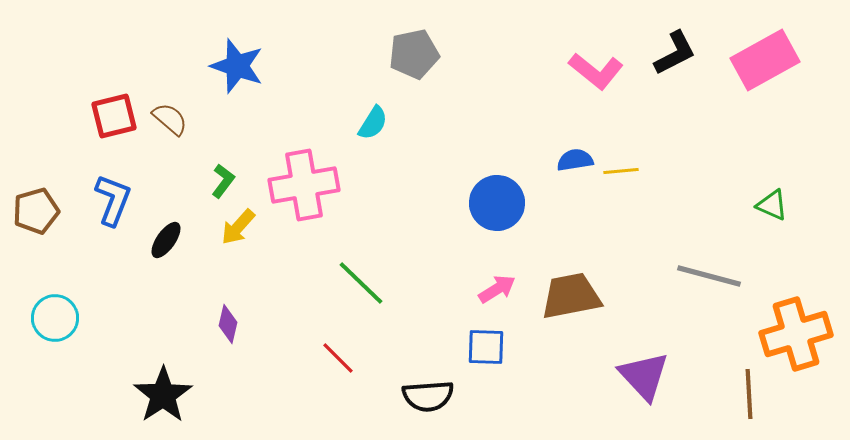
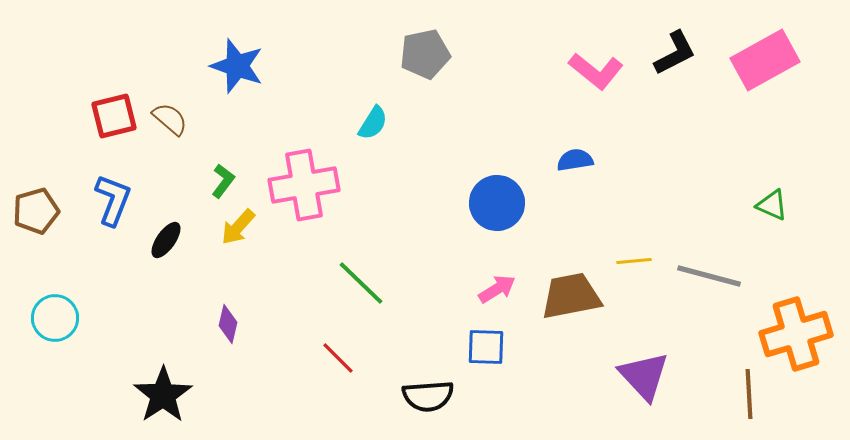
gray pentagon: moved 11 px right
yellow line: moved 13 px right, 90 px down
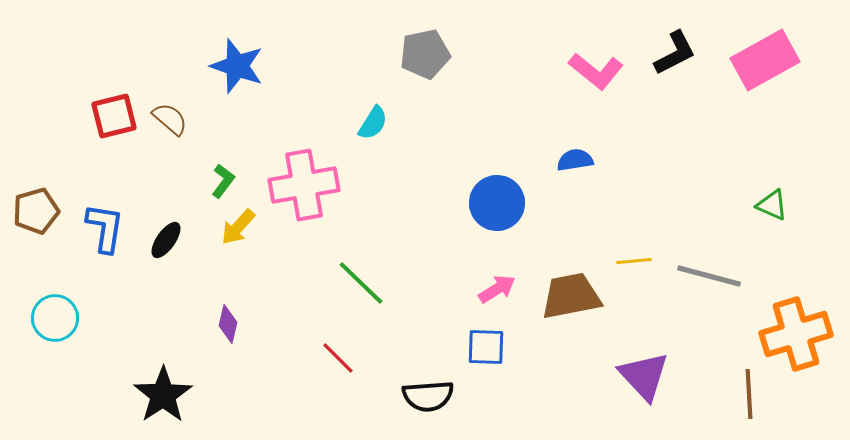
blue L-shape: moved 8 px left, 28 px down; rotated 12 degrees counterclockwise
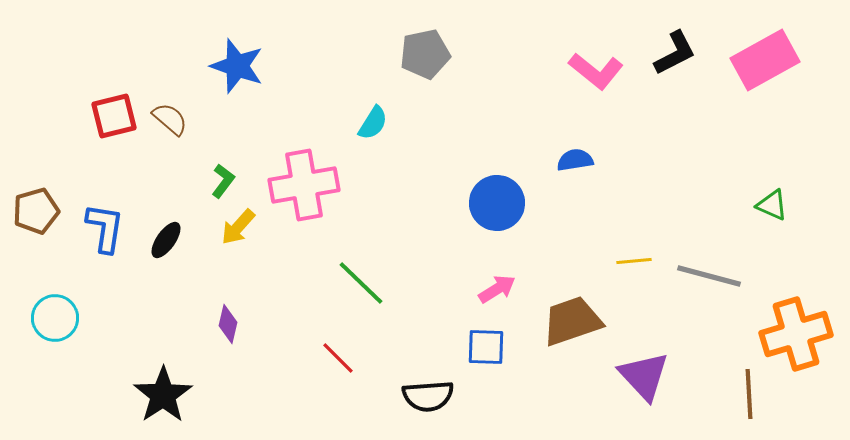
brown trapezoid: moved 1 px right, 25 px down; rotated 8 degrees counterclockwise
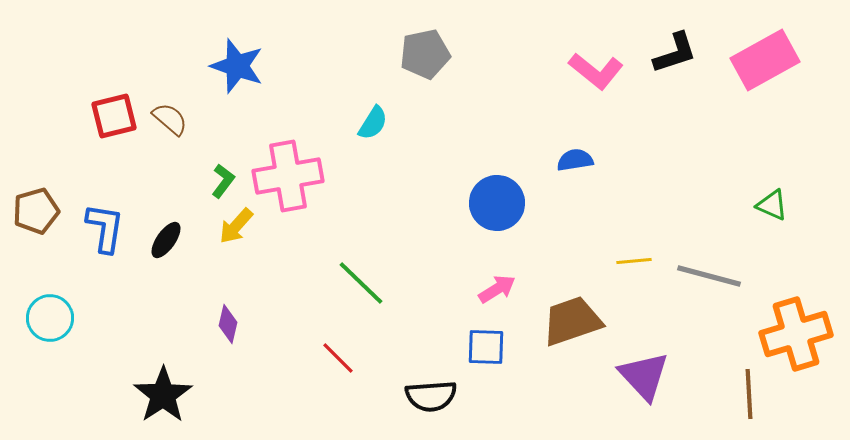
black L-shape: rotated 9 degrees clockwise
pink cross: moved 16 px left, 9 px up
yellow arrow: moved 2 px left, 1 px up
cyan circle: moved 5 px left
black semicircle: moved 3 px right
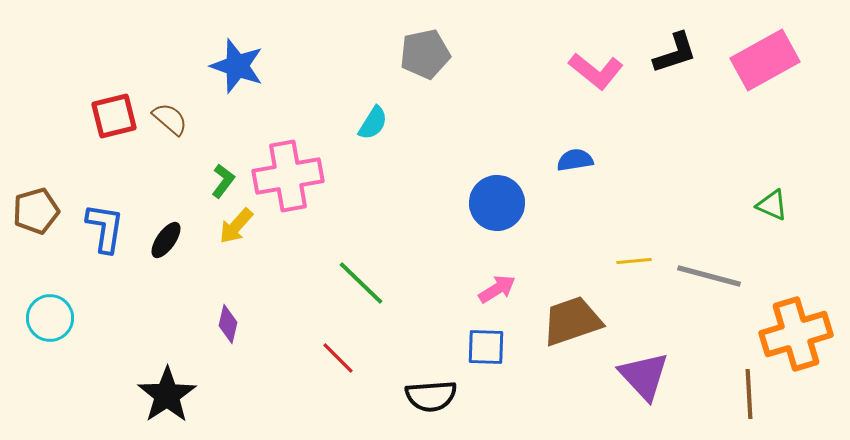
black star: moved 4 px right
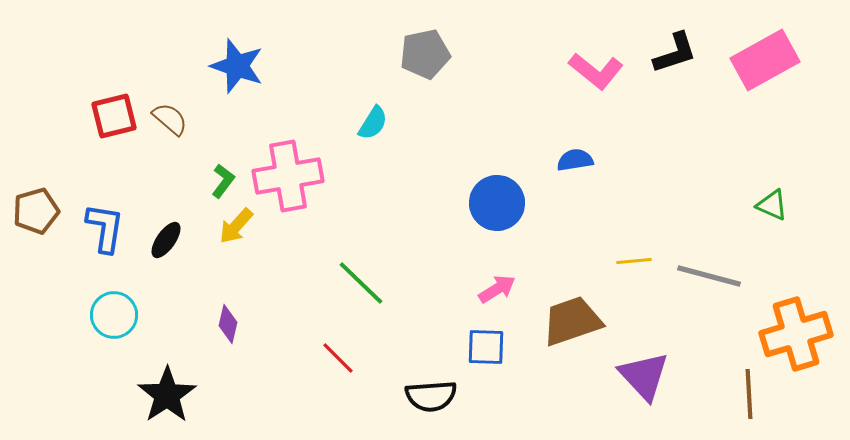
cyan circle: moved 64 px right, 3 px up
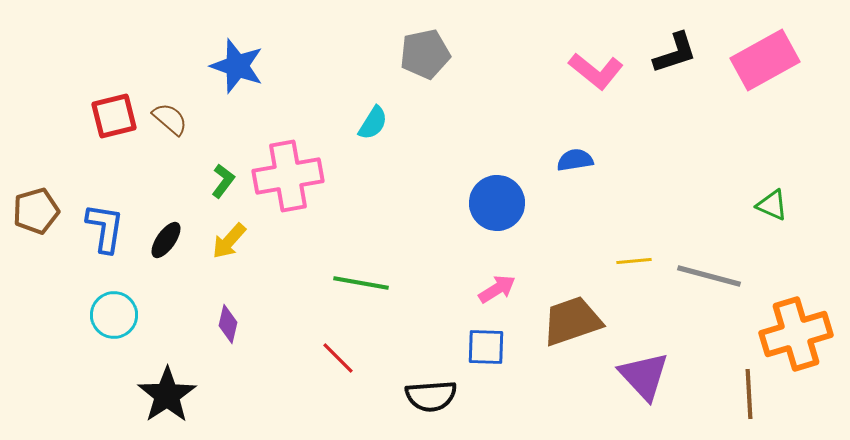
yellow arrow: moved 7 px left, 15 px down
green line: rotated 34 degrees counterclockwise
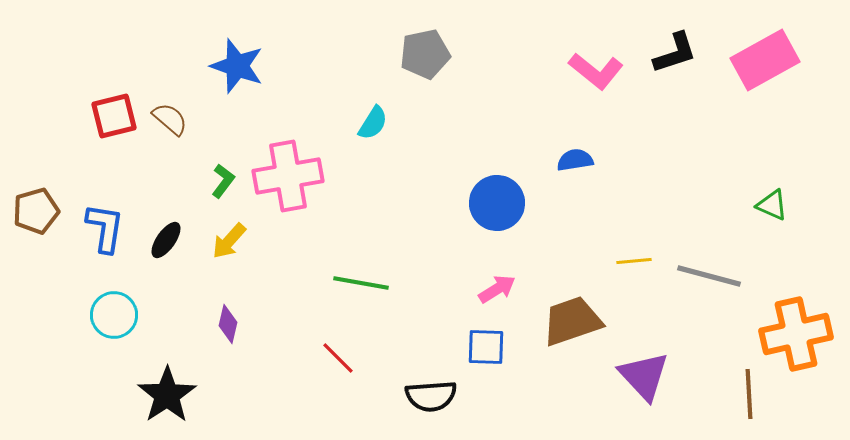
orange cross: rotated 4 degrees clockwise
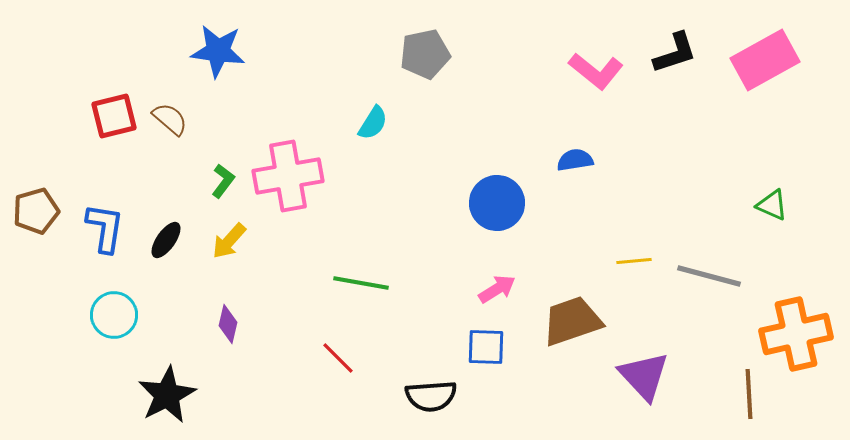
blue star: moved 19 px left, 15 px up; rotated 12 degrees counterclockwise
black star: rotated 6 degrees clockwise
